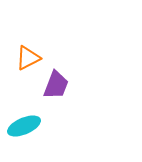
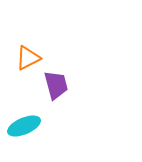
purple trapezoid: rotated 36 degrees counterclockwise
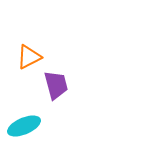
orange triangle: moved 1 px right, 1 px up
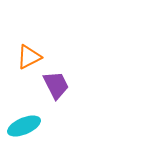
purple trapezoid: rotated 12 degrees counterclockwise
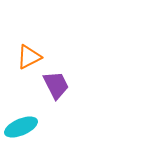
cyan ellipse: moved 3 px left, 1 px down
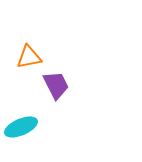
orange triangle: rotated 16 degrees clockwise
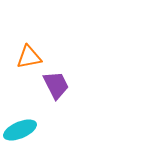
cyan ellipse: moved 1 px left, 3 px down
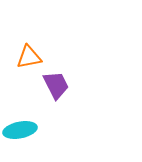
cyan ellipse: rotated 12 degrees clockwise
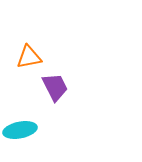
purple trapezoid: moved 1 px left, 2 px down
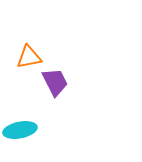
purple trapezoid: moved 5 px up
